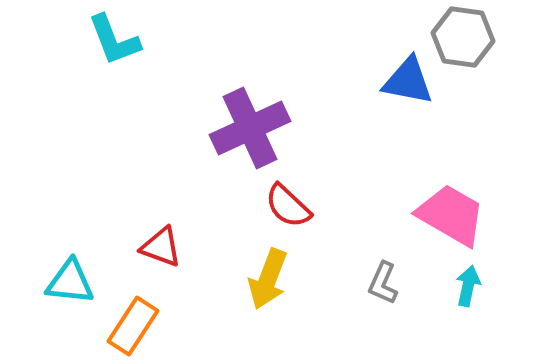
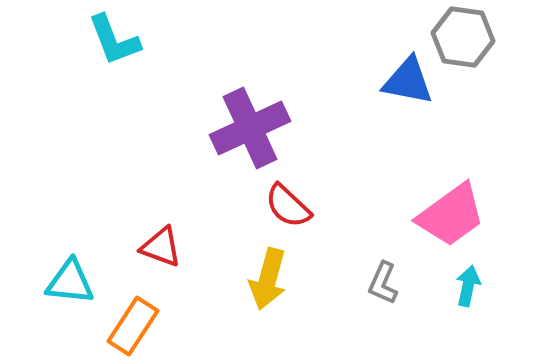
pink trapezoid: rotated 114 degrees clockwise
yellow arrow: rotated 6 degrees counterclockwise
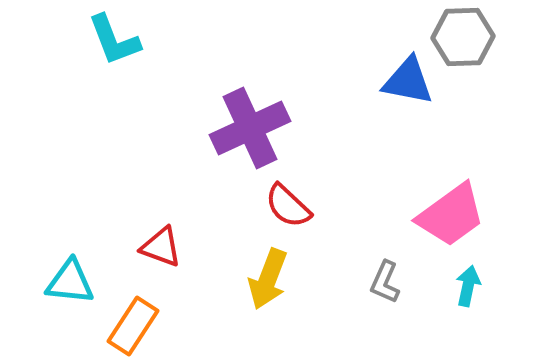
gray hexagon: rotated 10 degrees counterclockwise
yellow arrow: rotated 6 degrees clockwise
gray L-shape: moved 2 px right, 1 px up
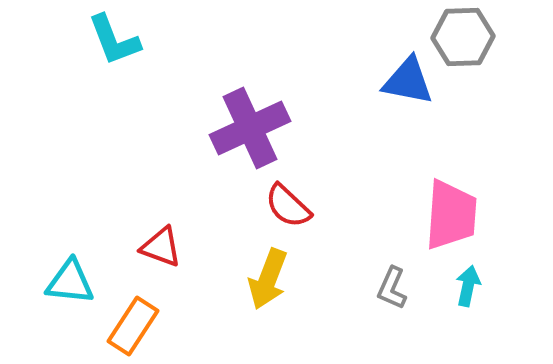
pink trapezoid: rotated 50 degrees counterclockwise
gray L-shape: moved 7 px right, 6 px down
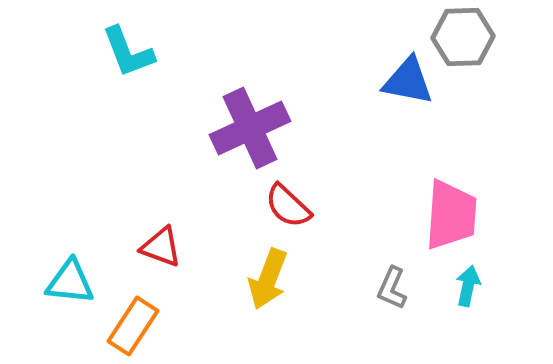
cyan L-shape: moved 14 px right, 12 px down
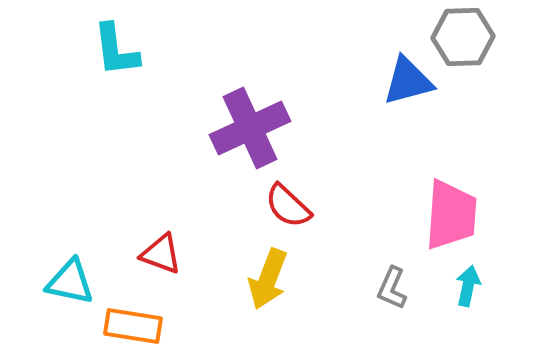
cyan L-shape: moved 12 px left, 2 px up; rotated 14 degrees clockwise
blue triangle: rotated 26 degrees counterclockwise
red triangle: moved 7 px down
cyan triangle: rotated 6 degrees clockwise
orange rectangle: rotated 66 degrees clockwise
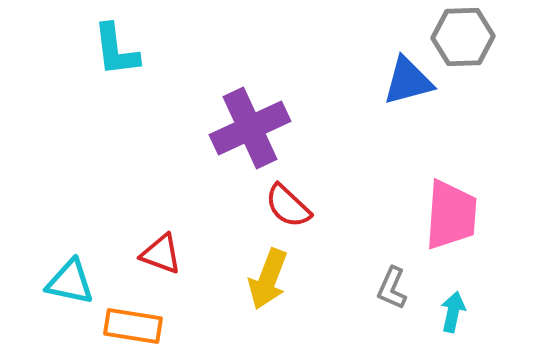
cyan arrow: moved 15 px left, 26 px down
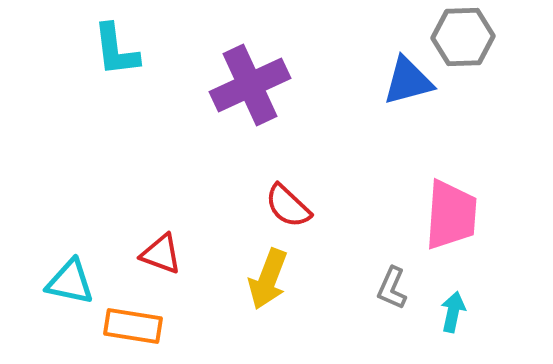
purple cross: moved 43 px up
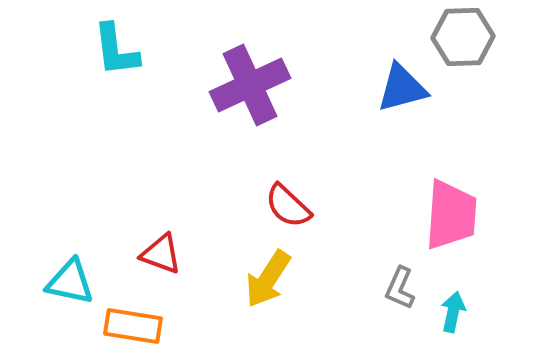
blue triangle: moved 6 px left, 7 px down
yellow arrow: rotated 12 degrees clockwise
gray L-shape: moved 8 px right
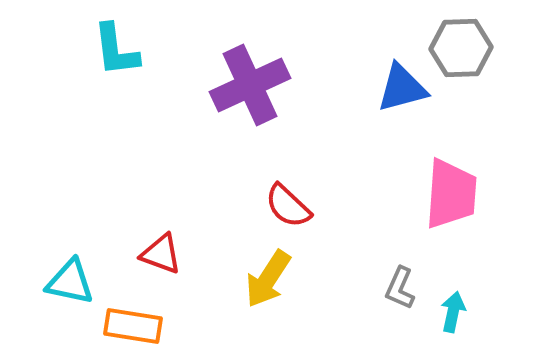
gray hexagon: moved 2 px left, 11 px down
pink trapezoid: moved 21 px up
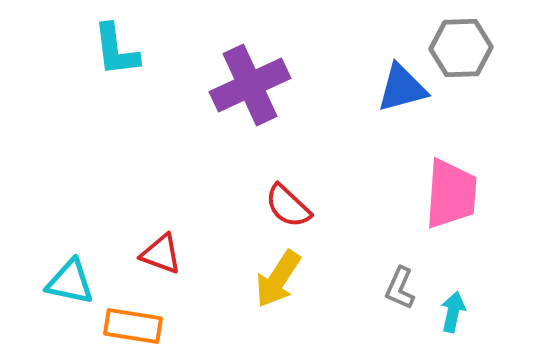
yellow arrow: moved 10 px right
